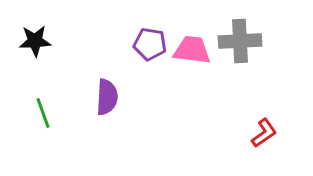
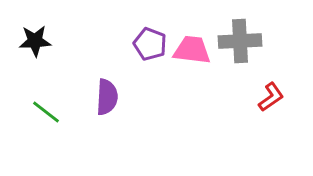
purple pentagon: rotated 12 degrees clockwise
green line: moved 3 px right, 1 px up; rotated 32 degrees counterclockwise
red L-shape: moved 7 px right, 36 px up
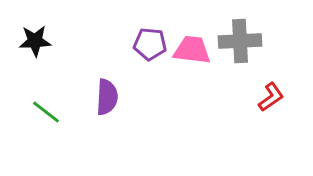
purple pentagon: rotated 16 degrees counterclockwise
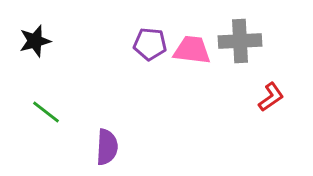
black star: rotated 12 degrees counterclockwise
purple semicircle: moved 50 px down
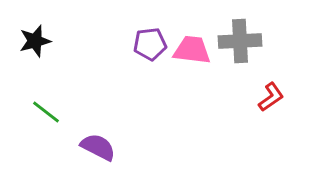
purple pentagon: rotated 12 degrees counterclockwise
purple semicircle: moved 9 px left; rotated 66 degrees counterclockwise
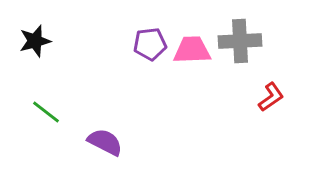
pink trapezoid: rotated 9 degrees counterclockwise
purple semicircle: moved 7 px right, 5 px up
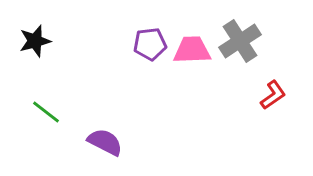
gray cross: rotated 30 degrees counterclockwise
red L-shape: moved 2 px right, 2 px up
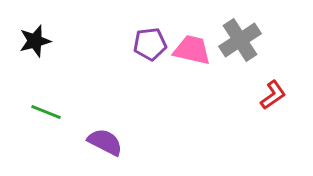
gray cross: moved 1 px up
pink trapezoid: rotated 15 degrees clockwise
green line: rotated 16 degrees counterclockwise
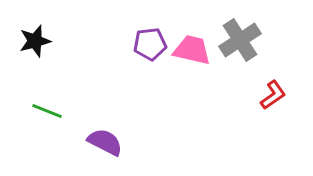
green line: moved 1 px right, 1 px up
